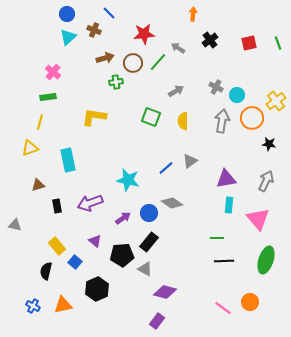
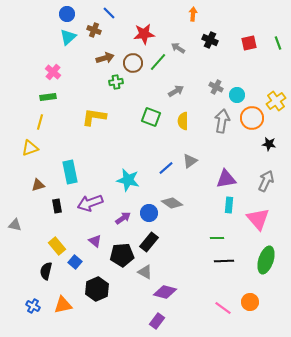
black cross at (210, 40): rotated 28 degrees counterclockwise
cyan rectangle at (68, 160): moved 2 px right, 12 px down
gray triangle at (145, 269): moved 3 px down
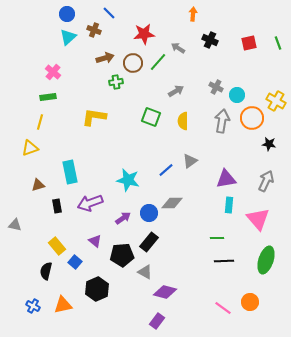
yellow cross at (276, 101): rotated 24 degrees counterclockwise
blue line at (166, 168): moved 2 px down
gray diamond at (172, 203): rotated 35 degrees counterclockwise
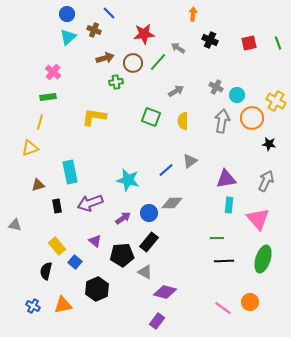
green ellipse at (266, 260): moved 3 px left, 1 px up
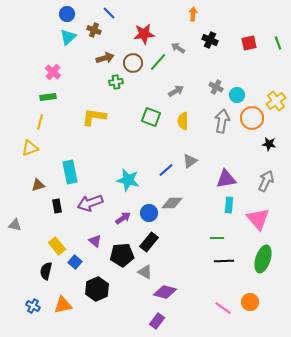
yellow cross at (276, 101): rotated 24 degrees clockwise
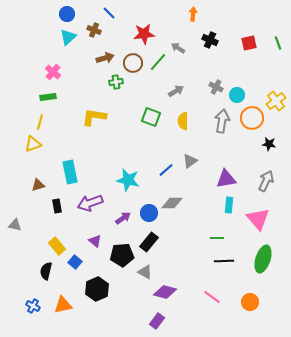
yellow triangle at (30, 148): moved 3 px right, 4 px up
pink line at (223, 308): moved 11 px left, 11 px up
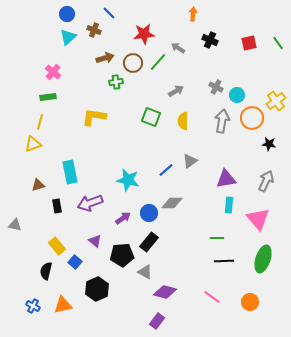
green line at (278, 43): rotated 16 degrees counterclockwise
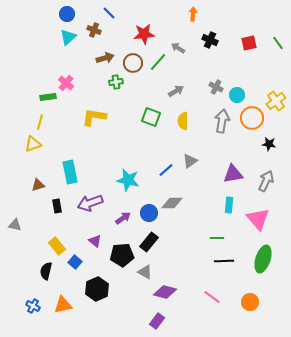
pink cross at (53, 72): moved 13 px right, 11 px down
purple triangle at (226, 179): moved 7 px right, 5 px up
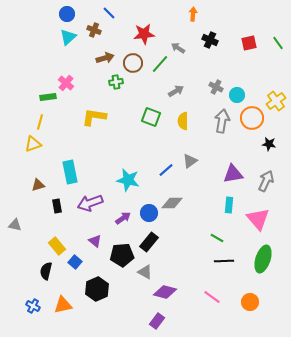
green line at (158, 62): moved 2 px right, 2 px down
green line at (217, 238): rotated 32 degrees clockwise
